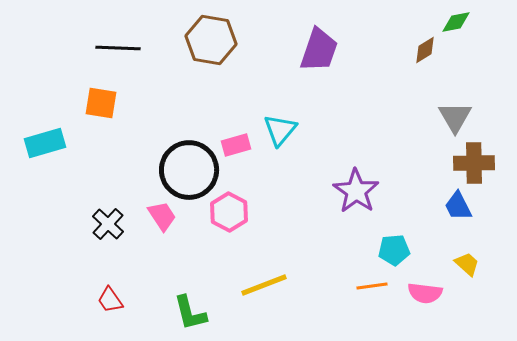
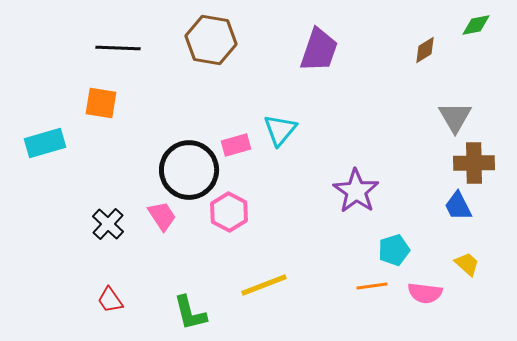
green diamond: moved 20 px right, 3 px down
cyan pentagon: rotated 12 degrees counterclockwise
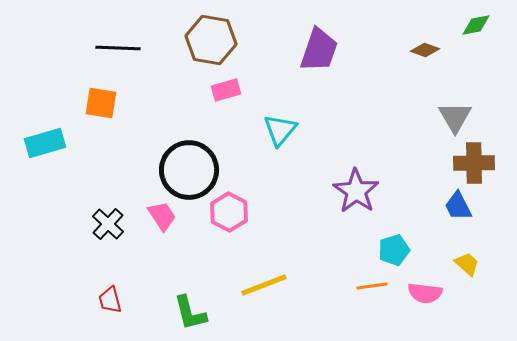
brown diamond: rotated 52 degrees clockwise
pink rectangle: moved 10 px left, 55 px up
red trapezoid: rotated 20 degrees clockwise
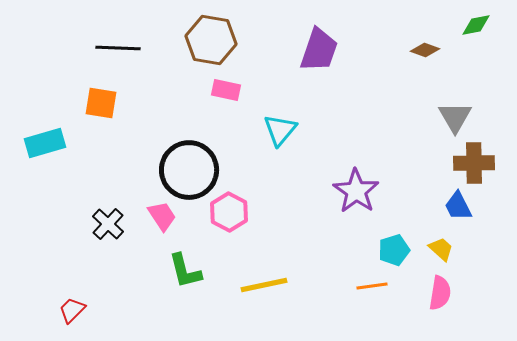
pink rectangle: rotated 28 degrees clockwise
yellow trapezoid: moved 26 px left, 15 px up
yellow line: rotated 9 degrees clockwise
pink semicircle: moved 15 px right; rotated 88 degrees counterclockwise
red trapezoid: moved 38 px left, 10 px down; rotated 60 degrees clockwise
green L-shape: moved 5 px left, 42 px up
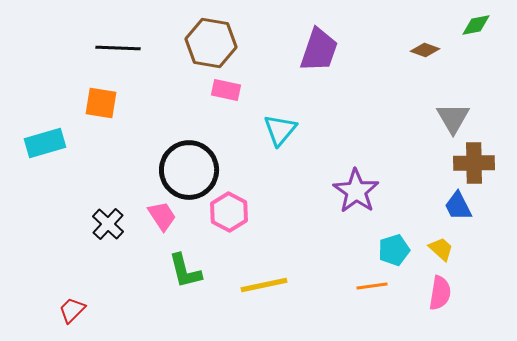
brown hexagon: moved 3 px down
gray triangle: moved 2 px left, 1 px down
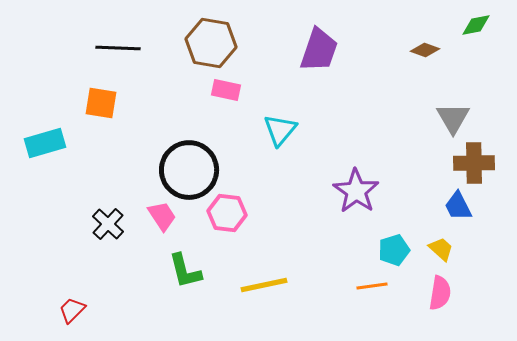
pink hexagon: moved 2 px left, 1 px down; rotated 21 degrees counterclockwise
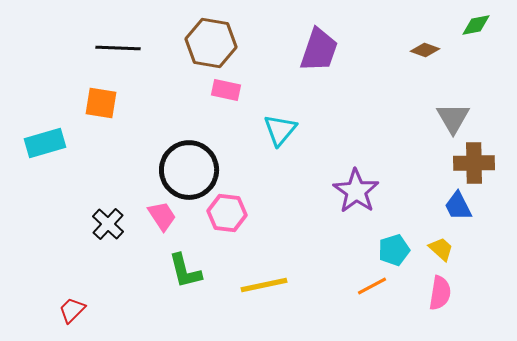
orange line: rotated 20 degrees counterclockwise
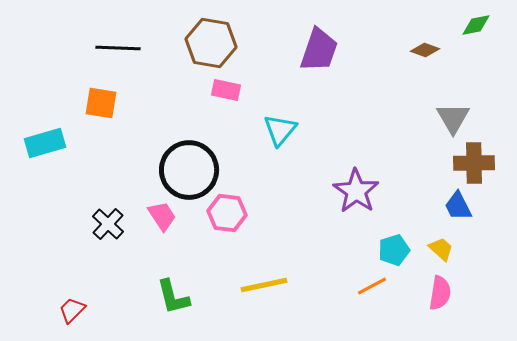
green L-shape: moved 12 px left, 26 px down
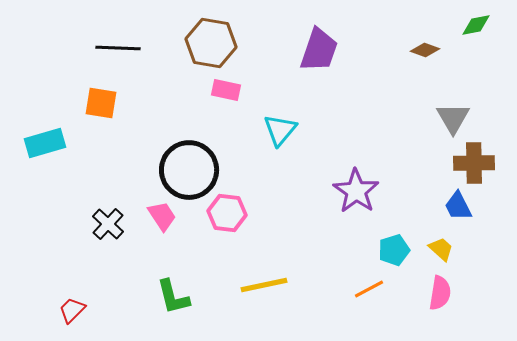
orange line: moved 3 px left, 3 px down
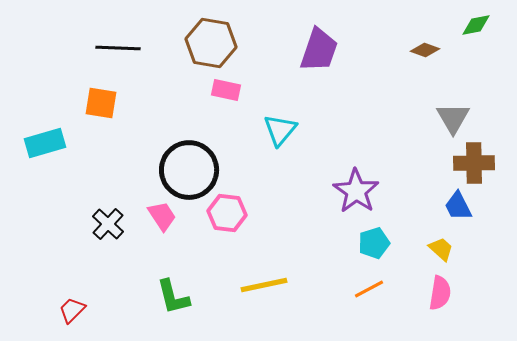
cyan pentagon: moved 20 px left, 7 px up
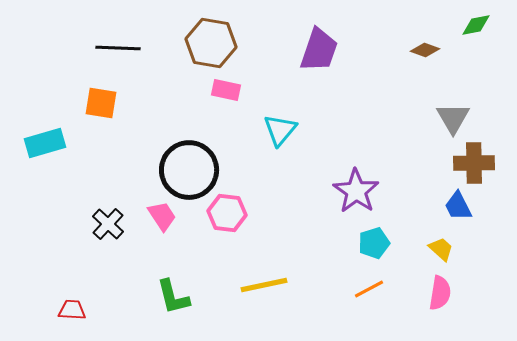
red trapezoid: rotated 48 degrees clockwise
